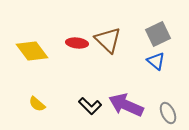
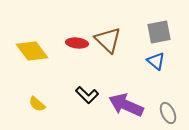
gray square: moved 1 px right, 2 px up; rotated 15 degrees clockwise
black L-shape: moved 3 px left, 11 px up
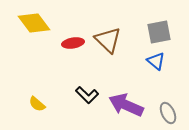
red ellipse: moved 4 px left; rotated 15 degrees counterclockwise
yellow diamond: moved 2 px right, 28 px up
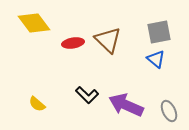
blue triangle: moved 2 px up
gray ellipse: moved 1 px right, 2 px up
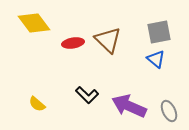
purple arrow: moved 3 px right, 1 px down
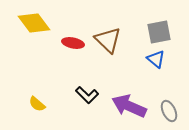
red ellipse: rotated 20 degrees clockwise
